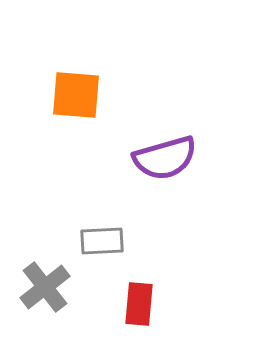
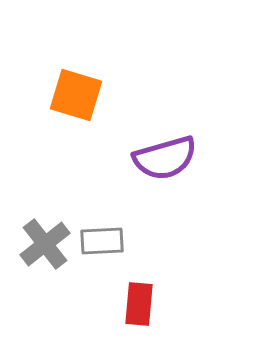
orange square: rotated 12 degrees clockwise
gray cross: moved 43 px up
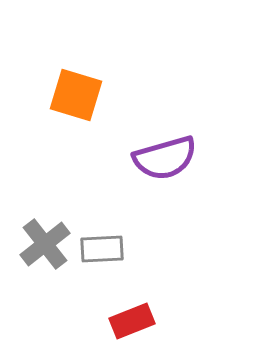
gray rectangle: moved 8 px down
red rectangle: moved 7 px left, 17 px down; rotated 63 degrees clockwise
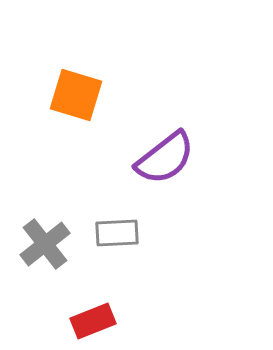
purple semicircle: rotated 22 degrees counterclockwise
gray rectangle: moved 15 px right, 16 px up
red rectangle: moved 39 px left
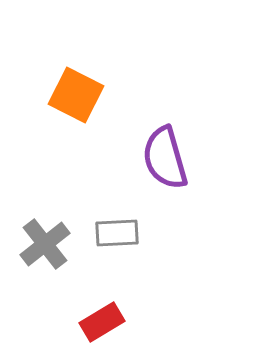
orange square: rotated 10 degrees clockwise
purple semicircle: rotated 112 degrees clockwise
red rectangle: moved 9 px right, 1 px down; rotated 9 degrees counterclockwise
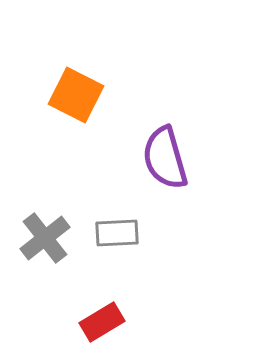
gray cross: moved 6 px up
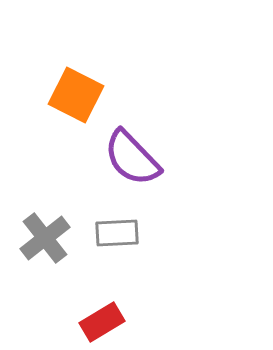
purple semicircle: moved 33 px left; rotated 28 degrees counterclockwise
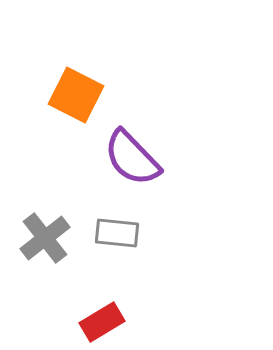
gray rectangle: rotated 9 degrees clockwise
